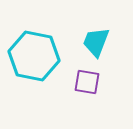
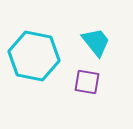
cyan trapezoid: rotated 120 degrees clockwise
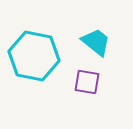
cyan trapezoid: rotated 12 degrees counterclockwise
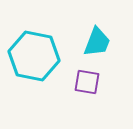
cyan trapezoid: moved 1 px right; rotated 72 degrees clockwise
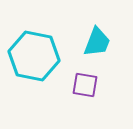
purple square: moved 2 px left, 3 px down
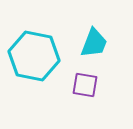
cyan trapezoid: moved 3 px left, 1 px down
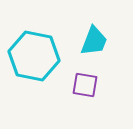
cyan trapezoid: moved 2 px up
